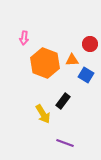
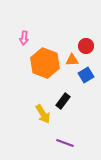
red circle: moved 4 px left, 2 px down
blue square: rotated 28 degrees clockwise
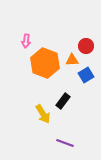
pink arrow: moved 2 px right, 3 px down
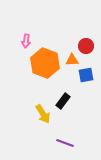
blue square: rotated 21 degrees clockwise
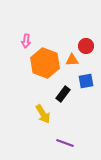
blue square: moved 6 px down
black rectangle: moved 7 px up
